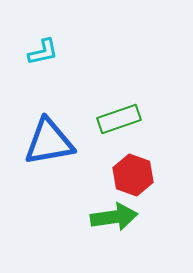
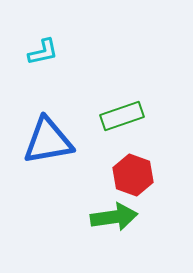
green rectangle: moved 3 px right, 3 px up
blue triangle: moved 1 px left, 1 px up
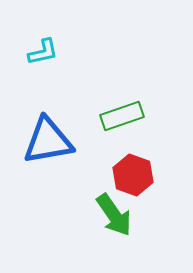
green arrow: moved 2 px up; rotated 63 degrees clockwise
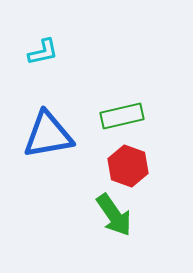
green rectangle: rotated 6 degrees clockwise
blue triangle: moved 6 px up
red hexagon: moved 5 px left, 9 px up
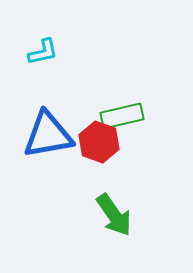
red hexagon: moved 29 px left, 24 px up
